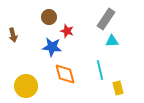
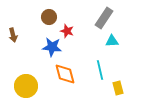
gray rectangle: moved 2 px left, 1 px up
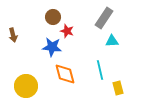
brown circle: moved 4 px right
